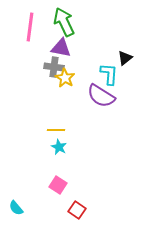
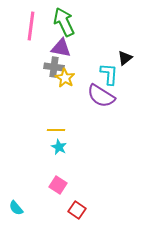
pink line: moved 1 px right, 1 px up
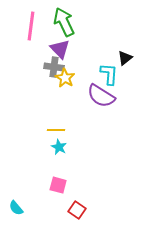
purple triangle: moved 1 px left, 1 px down; rotated 35 degrees clockwise
pink square: rotated 18 degrees counterclockwise
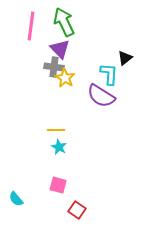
cyan semicircle: moved 9 px up
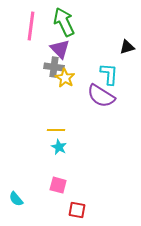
black triangle: moved 2 px right, 11 px up; rotated 21 degrees clockwise
red square: rotated 24 degrees counterclockwise
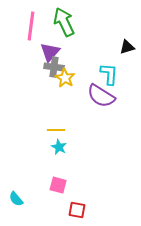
purple triangle: moved 10 px left, 3 px down; rotated 25 degrees clockwise
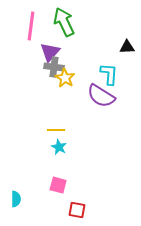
black triangle: rotated 14 degrees clockwise
cyan semicircle: rotated 140 degrees counterclockwise
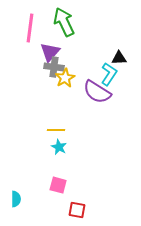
pink line: moved 1 px left, 2 px down
black triangle: moved 8 px left, 11 px down
cyan L-shape: rotated 30 degrees clockwise
yellow star: rotated 12 degrees clockwise
purple semicircle: moved 4 px left, 4 px up
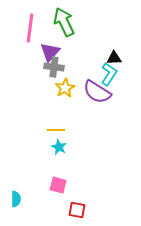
black triangle: moved 5 px left
yellow star: moved 10 px down
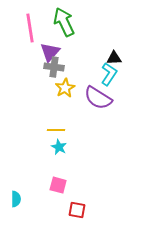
pink line: rotated 16 degrees counterclockwise
purple semicircle: moved 1 px right, 6 px down
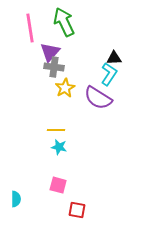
cyan star: rotated 14 degrees counterclockwise
